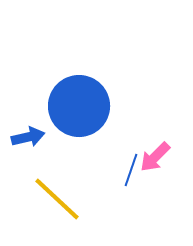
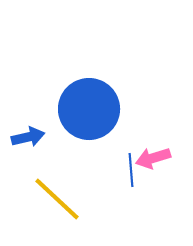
blue circle: moved 10 px right, 3 px down
pink arrow: moved 2 px left, 1 px down; rotated 28 degrees clockwise
blue line: rotated 24 degrees counterclockwise
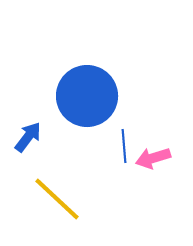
blue circle: moved 2 px left, 13 px up
blue arrow: rotated 40 degrees counterclockwise
blue line: moved 7 px left, 24 px up
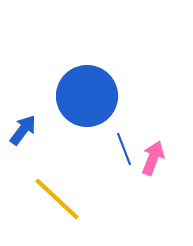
blue arrow: moved 5 px left, 7 px up
blue line: moved 3 px down; rotated 16 degrees counterclockwise
pink arrow: rotated 128 degrees clockwise
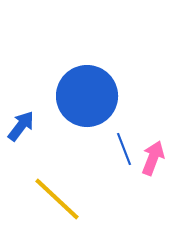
blue arrow: moved 2 px left, 4 px up
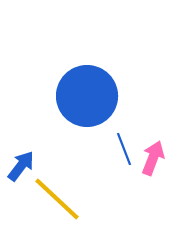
blue arrow: moved 40 px down
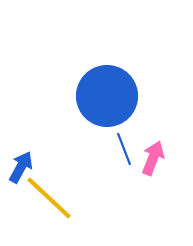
blue circle: moved 20 px right
blue arrow: moved 1 px down; rotated 8 degrees counterclockwise
yellow line: moved 8 px left, 1 px up
